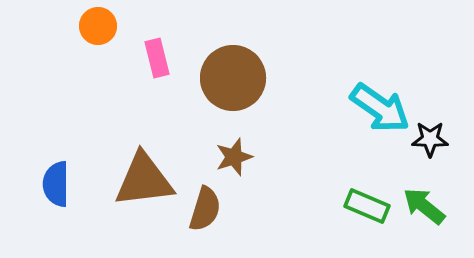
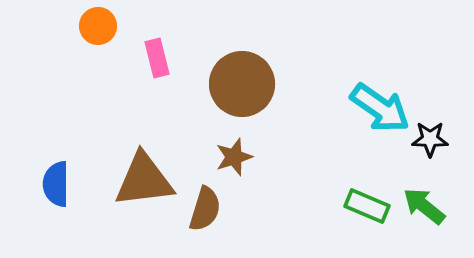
brown circle: moved 9 px right, 6 px down
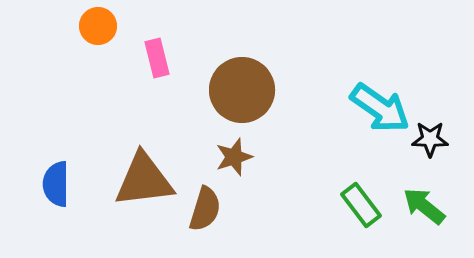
brown circle: moved 6 px down
green rectangle: moved 6 px left, 1 px up; rotated 30 degrees clockwise
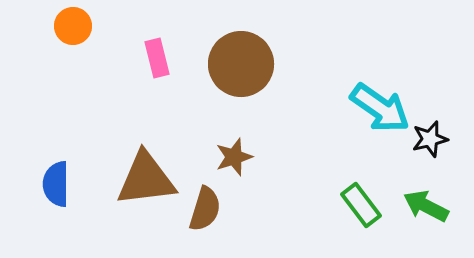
orange circle: moved 25 px left
brown circle: moved 1 px left, 26 px up
black star: rotated 15 degrees counterclockwise
brown triangle: moved 2 px right, 1 px up
green arrow: moved 2 px right; rotated 12 degrees counterclockwise
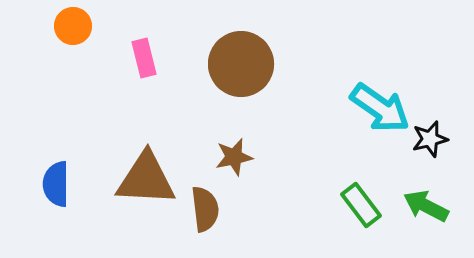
pink rectangle: moved 13 px left
brown star: rotated 6 degrees clockwise
brown triangle: rotated 10 degrees clockwise
brown semicircle: rotated 24 degrees counterclockwise
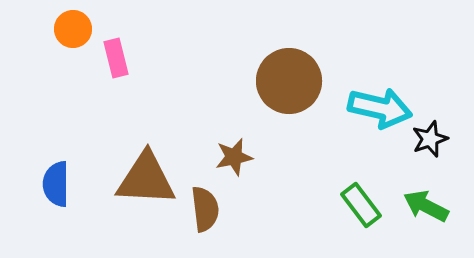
orange circle: moved 3 px down
pink rectangle: moved 28 px left
brown circle: moved 48 px right, 17 px down
cyan arrow: rotated 22 degrees counterclockwise
black star: rotated 6 degrees counterclockwise
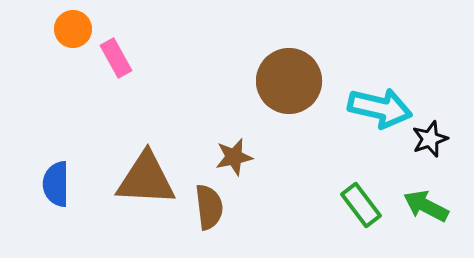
pink rectangle: rotated 15 degrees counterclockwise
brown semicircle: moved 4 px right, 2 px up
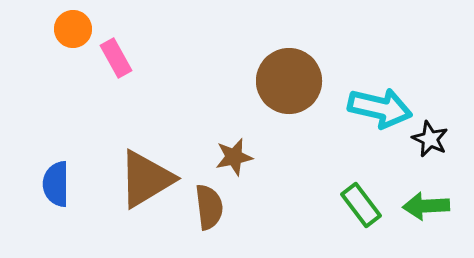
black star: rotated 27 degrees counterclockwise
brown triangle: rotated 34 degrees counterclockwise
green arrow: rotated 30 degrees counterclockwise
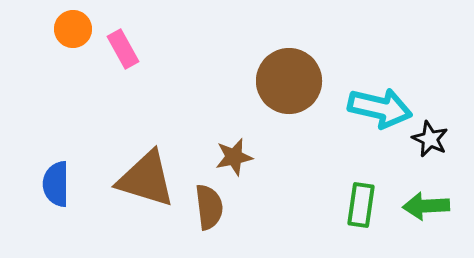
pink rectangle: moved 7 px right, 9 px up
brown triangle: rotated 48 degrees clockwise
green rectangle: rotated 45 degrees clockwise
